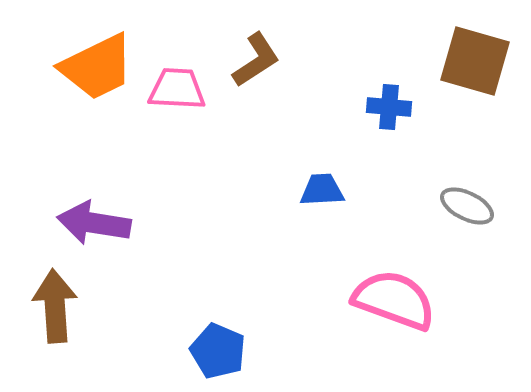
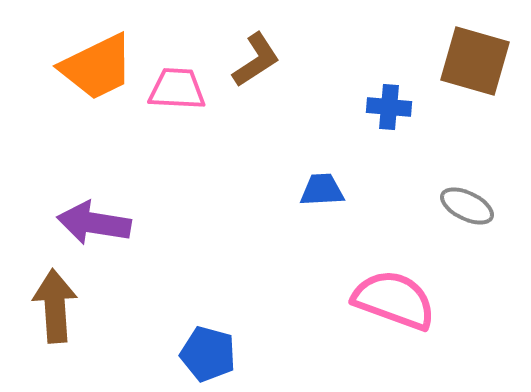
blue pentagon: moved 10 px left, 3 px down; rotated 8 degrees counterclockwise
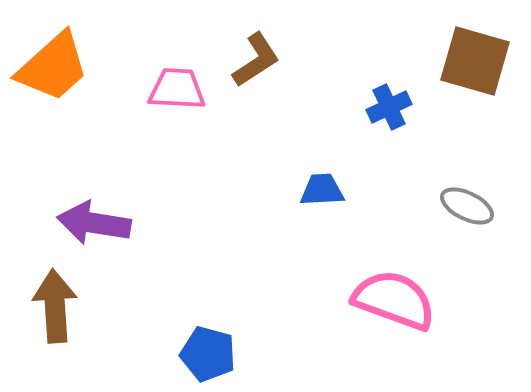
orange trapezoid: moved 44 px left; rotated 16 degrees counterclockwise
blue cross: rotated 30 degrees counterclockwise
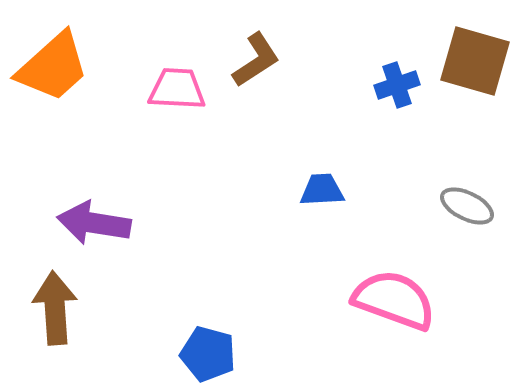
blue cross: moved 8 px right, 22 px up; rotated 6 degrees clockwise
brown arrow: moved 2 px down
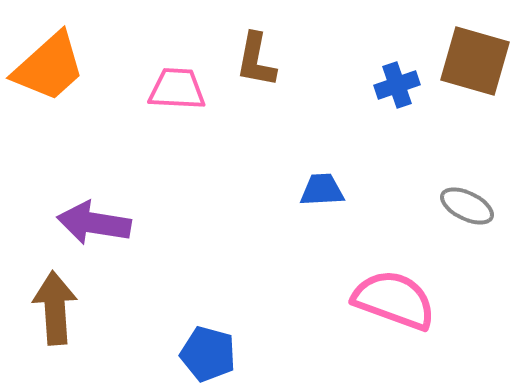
brown L-shape: rotated 134 degrees clockwise
orange trapezoid: moved 4 px left
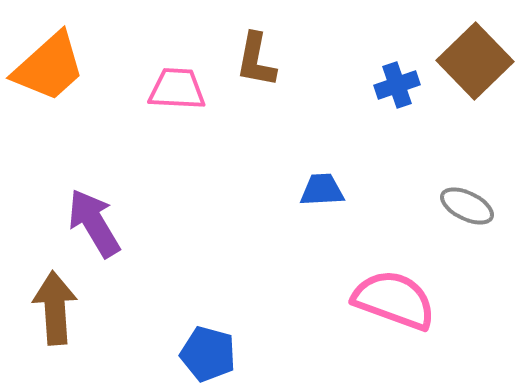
brown square: rotated 30 degrees clockwise
purple arrow: rotated 50 degrees clockwise
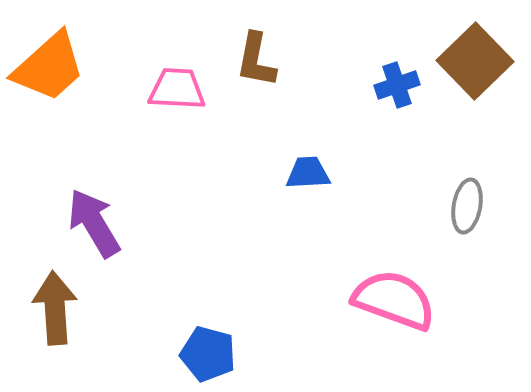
blue trapezoid: moved 14 px left, 17 px up
gray ellipse: rotated 74 degrees clockwise
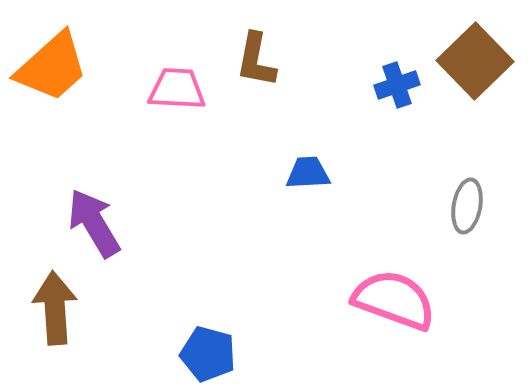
orange trapezoid: moved 3 px right
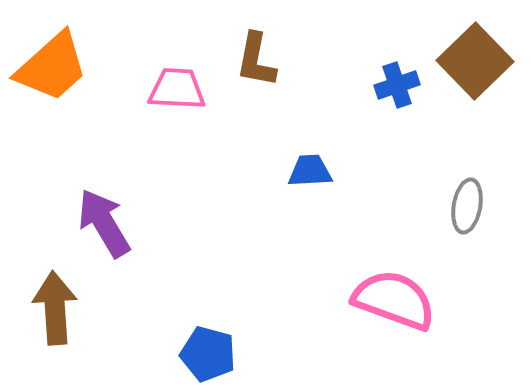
blue trapezoid: moved 2 px right, 2 px up
purple arrow: moved 10 px right
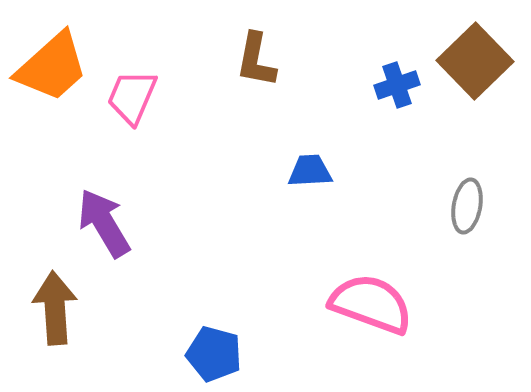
pink trapezoid: moved 45 px left, 8 px down; rotated 70 degrees counterclockwise
pink semicircle: moved 23 px left, 4 px down
blue pentagon: moved 6 px right
